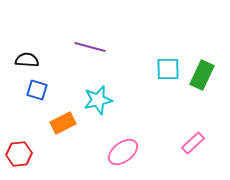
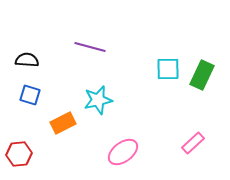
blue square: moved 7 px left, 5 px down
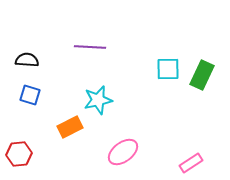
purple line: rotated 12 degrees counterclockwise
orange rectangle: moved 7 px right, 4 px down
pink rectangle: moved 2 px left, 20 px down; rotated 10 degrees clockwise
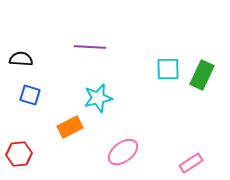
black semicircle: moved 6 px left, 1 px up
cyan star: moved 2 px up
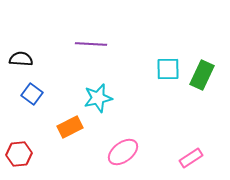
purple line: moved 1 px right, 3 px up
blue square: moved 2 px right, 1 px up; rotated 20 degrees clockwise
pink rectangle: moved 5 px up
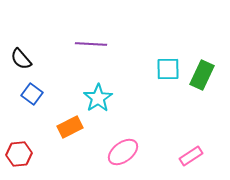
black semicircle: rotated 135 degrees counterclockwise
cyan star: rotated 20 degrees counterclockwise
pink rectangle: moved 2 px up
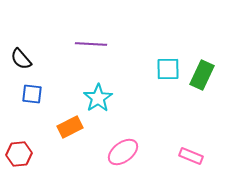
blue square: rotated 30 degrees counterclockwise
pink rectangle: rotated 55 degrees clockwise
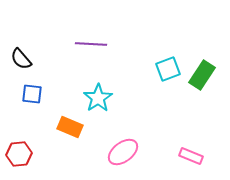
cyan square: rotated 20 degrees counterclockwise
green rectangle: rotated 8 degrees clockwise
orange rectangle: rotated 50 degrees clockwise
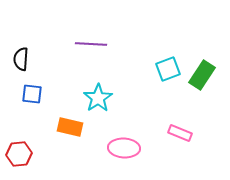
black semicircle: rotated 45 degrees clockwise
orange rectangle: rotated 10 degrees counterclockwise
pink ellipse: moved 1 px right, 4 px up; rotated 40 degrees clockwise
pink rectangle: moved 11 px left, 23 px up
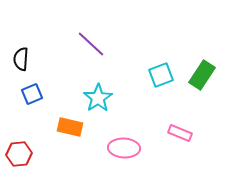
purple line: rotated 40 degrees clockwise
cyan square: moved 7 px left, 6 px down
blue square: rotated 30 degrees counterclockwise
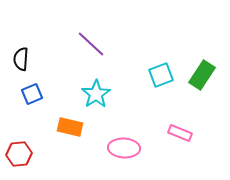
cyan star: moved 2 px left, 4 px up
